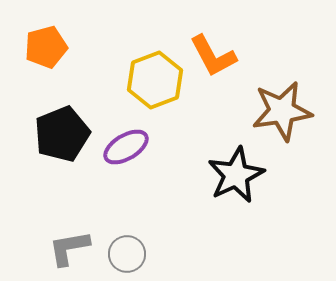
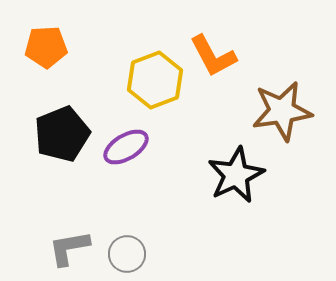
orange pentagon: rotated 12 degrees clockwise
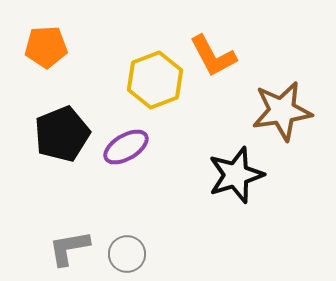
black star: rotated 8 degrees clockwise
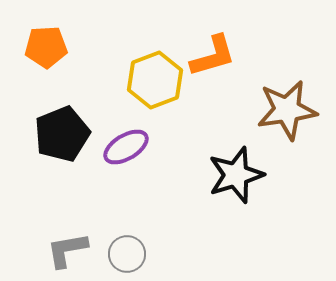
orange L-shape: rotated 78 degrees counterclockwise
brown star: moved 5 px right, 1 px up
gray L-shape: moved 2 px left, 2 px down
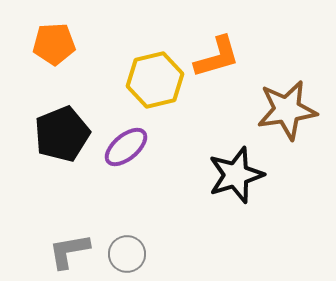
orange pentagon: moved 8 px right, 3 px up
orange L-shape: moved 4 px right, 1 px down
yellow hexagon: rotated 8 degrees clockwise
purple ellipse: rotated 9 degrees counterclockwise
gray L-shape: moved 2 px right, 1 px down
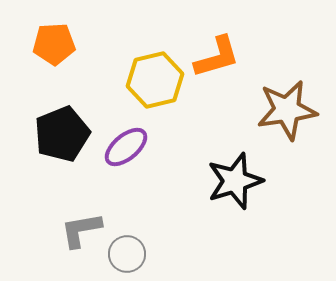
black star: moved 1 px left, 6 px down
gray L-shape: moved 12 px right, 21 px up
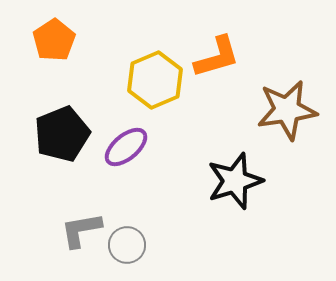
orange pentagon: moved 4 px up; rotated 30 degrees counterclockwise
yellow hexagon: rotated 10 degrees counterclockwise
gray circle: moved 9 px up
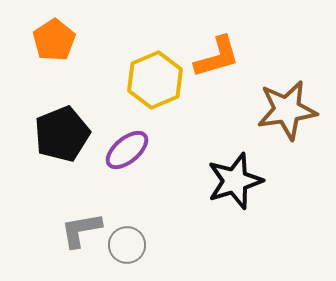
purple ellipse: moved 1 px right, 3 px down
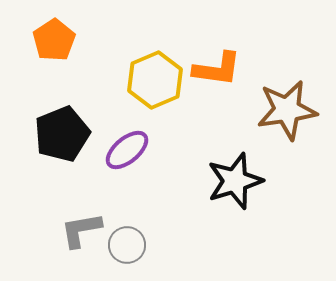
orange L-shape: moved 12 px down; rotated 24 degrees clockwise
